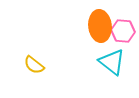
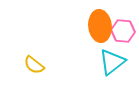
cyan triangle: rotated 44 degrees clockwise
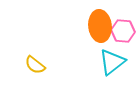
yellow semicircle: moved 1 px right
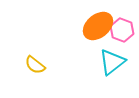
orange ellipse: moved 2 px left; rotated 56 degrees clockwise
pink hexagon: moved 1 px left, 1 px up; rotated 15 degrees clockwise
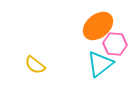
pink hexagon: moved 7 px left, 14 px down; rotated 15 degrees counterclockwise
cyan triangle: moved 12 px left, 2 px down
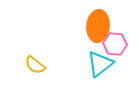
orange ellipse: rotated 44 degrees counterclockwise
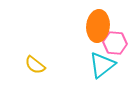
pink hexagon: moved 1 px up
cyan triangle: moved 2 px right, 1 px down
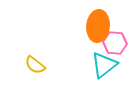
cyan triangle: moved 2 px right
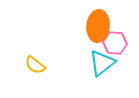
cyan triangle: moved 2 px left, 2 px up
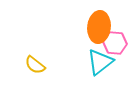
orange ellipse: moved 1 px right, 1 px down
cyan triangle: moved 2 px left, 1 px up
